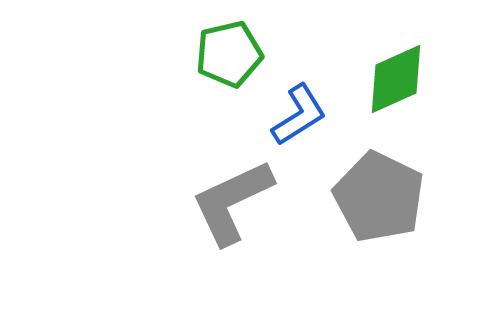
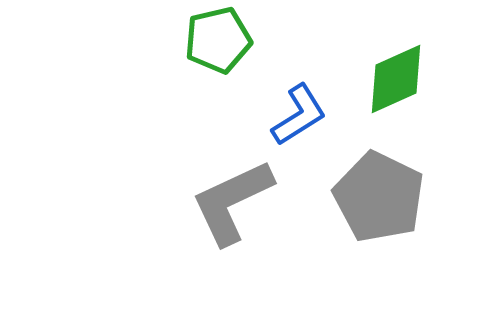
green pentagon: moved 11 px left, 14 px up
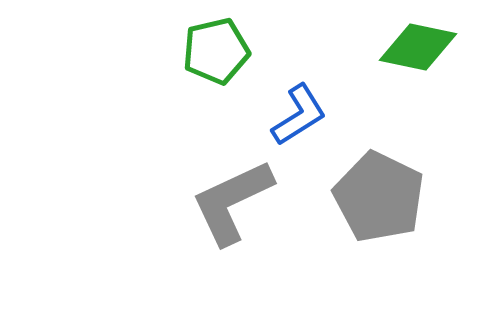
green pentagon: moved 2 px left, 11 px down
green diamond: moved 22 px right, 32 px up; rotated 36 degrees clockwise
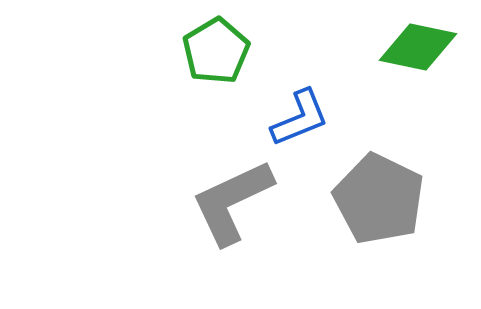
green pentagon: rotated 18 degrees counterclockwise
blue L-shape: moved 1 px right, 3 px down; rotated 10 degrees clockwise
gray pentagon: moved 2 px down
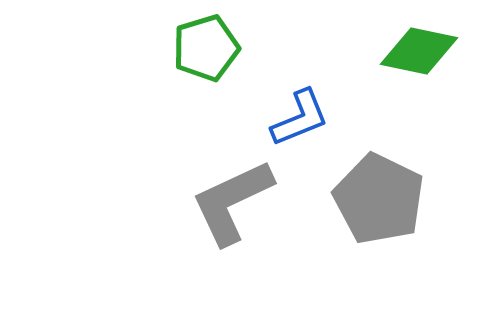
green diamond: moved 1 px right, 4 px down
green pentagon: moved 10 px left, 3 px up; rotated 14 degrees clockwise
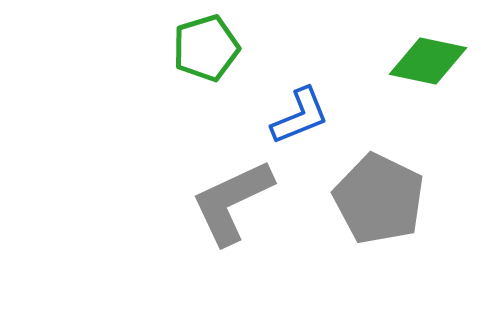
green diamond: moved 9 px right, 10 px down
blue L-shape: moved 2 px up
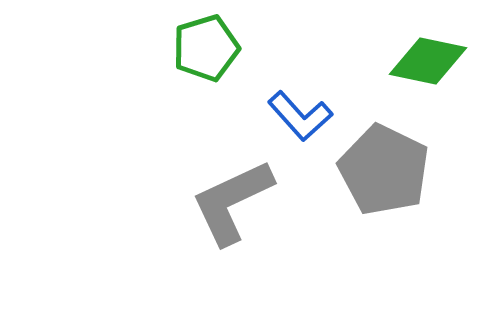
blue L-shape: rotated 70 degrees clockwise
gray pentagon: moved 5 px right, 29 px up
